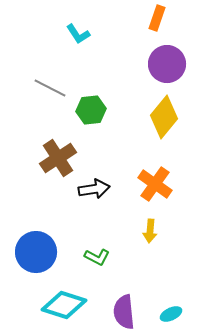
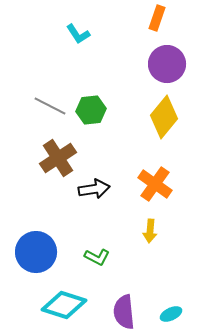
gray line: moved 18 px down
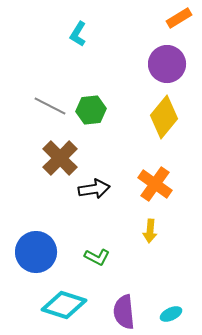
orange rectangle: moved 22 px right; rotated 40 degrees clockwise
cyan L-shape: rotated 65 degrees clockwise
brown cross: moved 2 px right; rotated 12 degrees counterclockwise
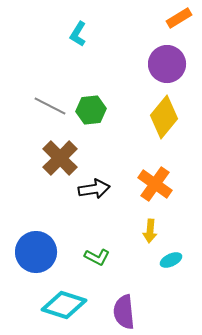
cyan ellipse: moved 54 px up
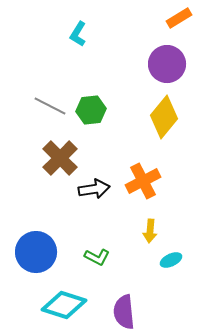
orange cross: moved 12 px left, 3 px up; rotated 28 degrees clockwise
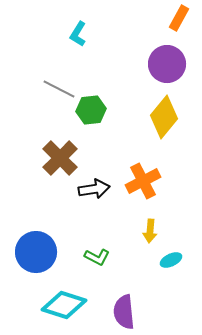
orange rectangle: rotated 30 degrees counterclockwise
gray line: moved 9 px right, 17 px up
